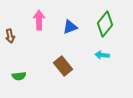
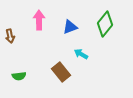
cyan arrow: moved 21 px left, 1 px up; rotated 24 degrees clockwise
brown rectangle: moved 2 px left, 6 px down
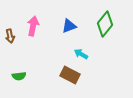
pink arrow: moved 6 px left, 6 px down; rotated 12 degrees clockwise
blue triangle: moved 1 px left, 1 px up
brown rectangle: moved 9 px right, 3 px down; rotated 24 degrees counterclockwise
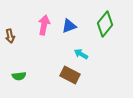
pink arrow: moved 11 px right, 1 px up
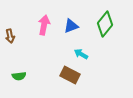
blue triangle: moved 2 px right
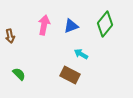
green semicircle: moved 2 px up; rotated 128 degrees counterclockwise
